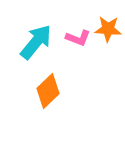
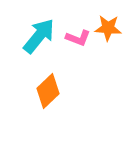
orange star: moved 1 px up
cyan arrow: moved 3 px right, 6 px up
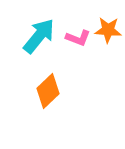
orange star: moved 2 px down
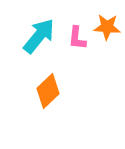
orange star: moved 1 px left, 3 px up
pink L-shape: moved 1 px left; rotated 75 degrees clockwise
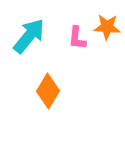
cyan arrow: moved 10 px left
orange diamond: rotated 16 degrees counterclockwise
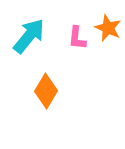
orange star: moved 1 px right, 1 px down; rotated 20 degrees clockwise
orange diamond: moved 2 px left
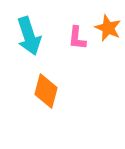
cyan arrow: rotated 123 degrees clockwise
orange diamond: rotated 16 degrees counterclockwise
